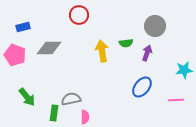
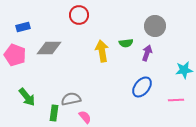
pink semicircle: rotated 40 degrees counterclockwise
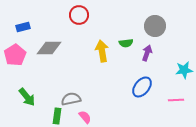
pink pentagon: rotated 20 degrees clockwise
green rectangle: moved 3 px right, 3 px down
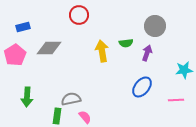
green arrow: rotated 42 degrees clockwise
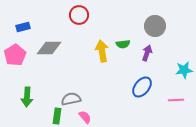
green semicircle: moved 3 px left, 1 px down
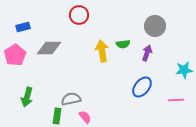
green arrow: rotated 12 degrees clockwise
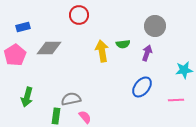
green rectangle: moved 1 px left
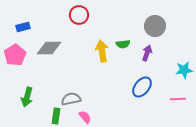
pink line: moved 2 px right, 1 px up
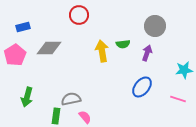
pink line: rotated 21 degrees clockwise
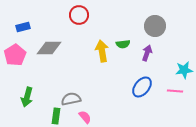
pink line: moved 3 px left, 8 px up; rotated 14 degrees counterclockwise
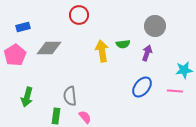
gray semicircle: moved 1 px left, 3 px up; rotated 84 degrees counterclockwise
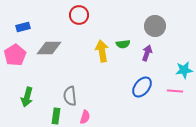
pink semicircle: rotated 56 degrees clockwise
